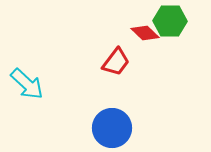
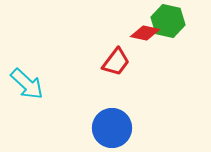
green hexagon: moved 2 px left; rotated 12 degrees clockwise
red diamond: rotated 32 degrees counterclockwise
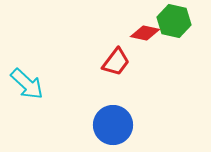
green hexagon: moved 6 px right
blue circle: moved 1 px right, 3 px up
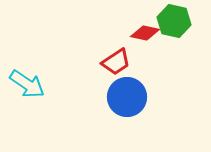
red trapezoid: rotated 20 degrees clockwise
cyan arrow: rotated 9 degrees counterclockwise
blue circle: moved 14 px right, 28 px up
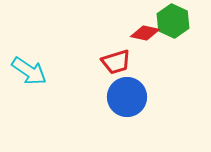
green hexagon: moved 1 px left; rotated 12 degrees clockwise
red trapezoid: rotated 16 degrees clockwise
cyan arrow: moved 2 px right, 13 px up
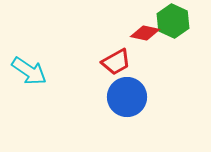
red trapezoid: rotated 12 degrees counterclockwise
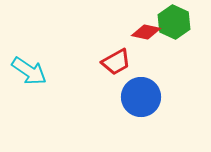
green hexagon: moved 1 px right, 1 px down
red diamond: moved 1 px right, 1 px up
blue circle: moved 14 px right
